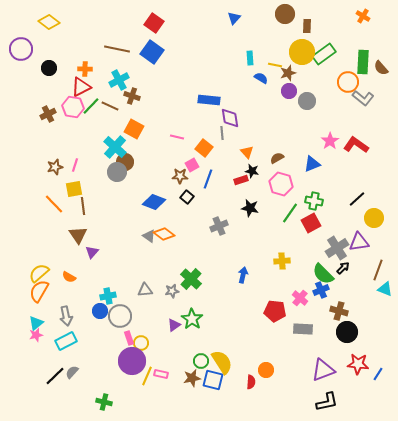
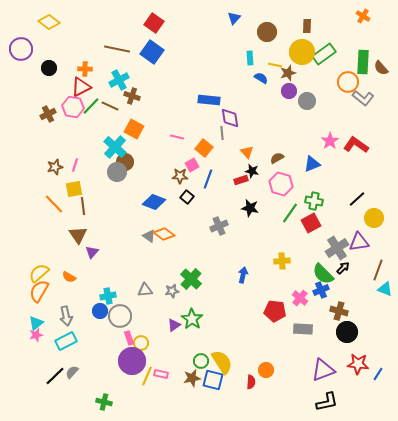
brown circle at (285, 14): moved 18 px left, 18 px down
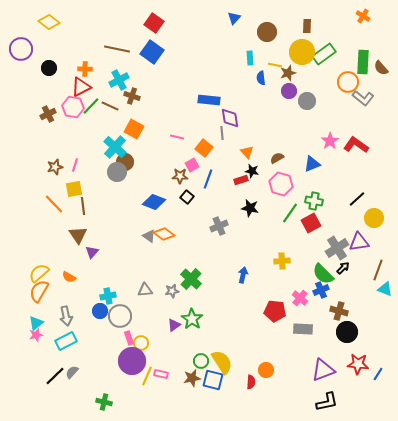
blue semicircle at (261, 78): rotated 128 degrees counterclockwise
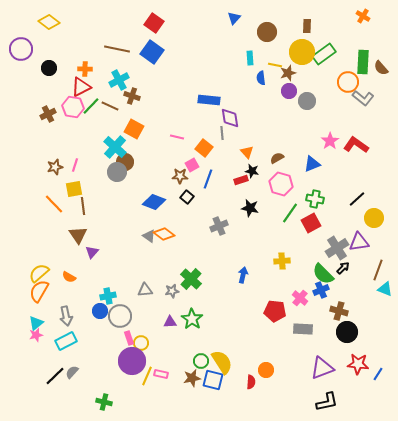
green cross at (314, 201): moved 1 px right, 2 px up
purple triangle at (174, 325): moved 4 px left, 3 px up; rotated 32 degrees clockwise
purple triangle at (323, 370): moved 1 px left, 2 px up
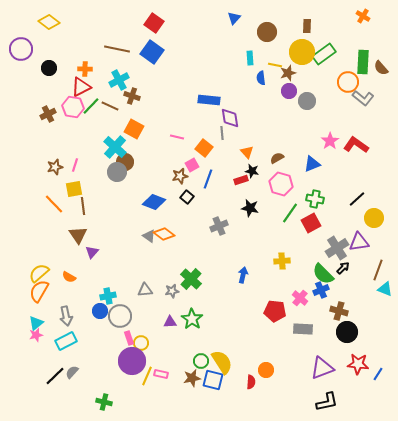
brown star at (180, 176): rotated 14 degrees counterclockwise
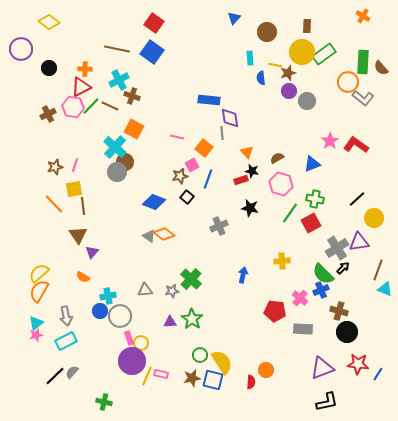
orange semicircle at (69, 277): moved 14 px right
green circle at (201, 361): moved 1 px left, 6 px up
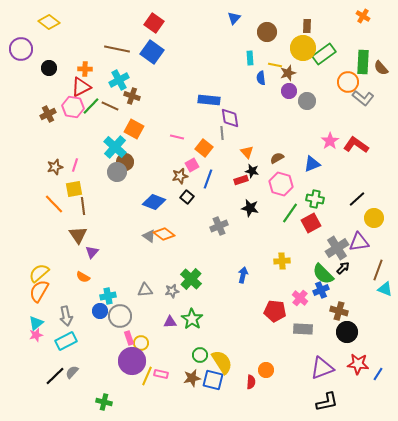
yellow circle at (302, 52): moved 1 px right, 4 px up
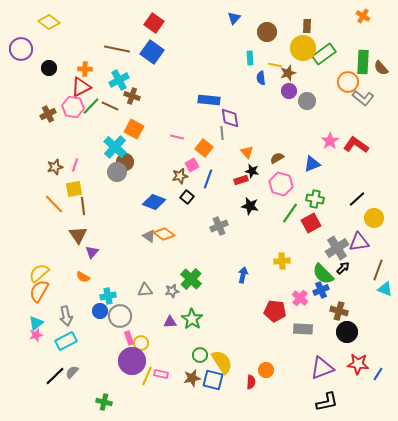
black star at (250, 208): moved 2 px up
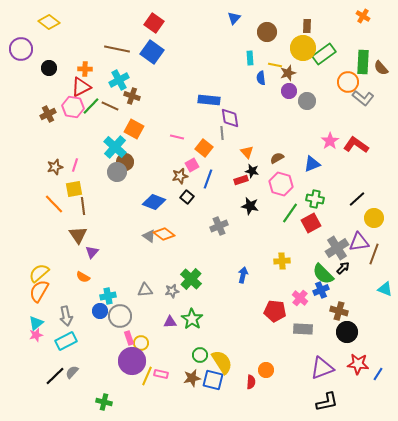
brown line at (378, 270): moved 4 px left, 16 px up
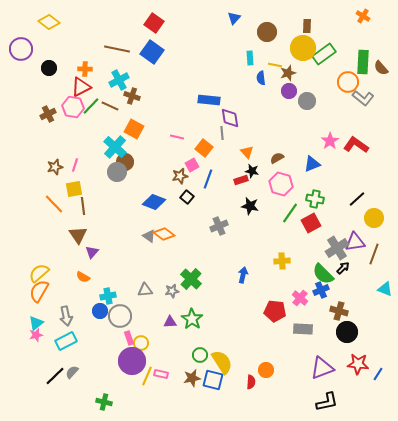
purple triangle at (359, 242): moved 4 px left
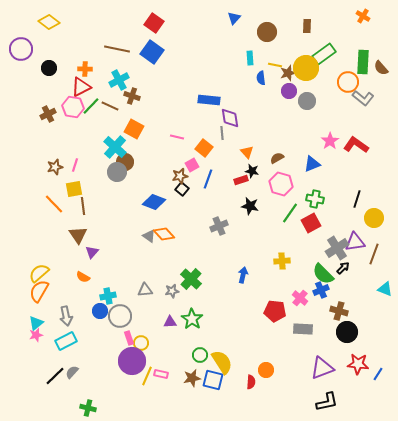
yellow circle at (303, 48): moved 3 px right, 20 px down
black square at (187, 197): moved 5 px left, 8 px up
black line at (357, 199): rotated 30 degrees counterclockwise
orange diamond at (164, 234): rotated 10 degrees clockwise
green cross at (104, 402): moved 16 px left, 6 px down
